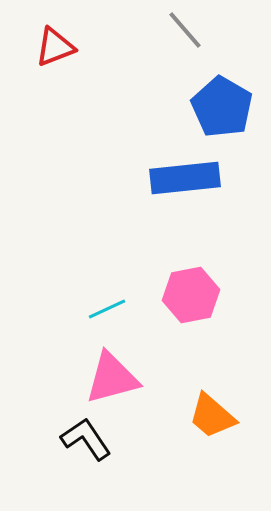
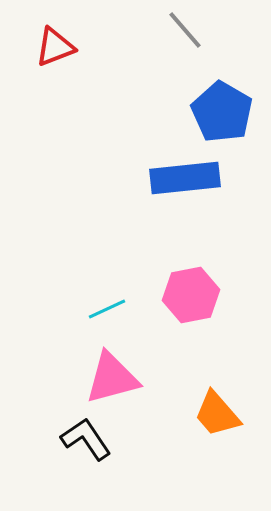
blue pentagon: moved 5 px down
orange trapezoid: moved 5 px right, 2 px up; rotated 8 degrees clockwise
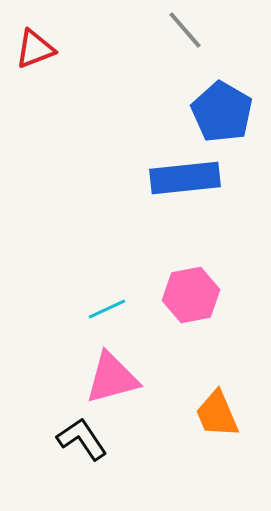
red triangle: moved 20 px left, 2 px down
orange trapezoid: rotated 18 degrees clockwise
black L-shape: moved 4 px left
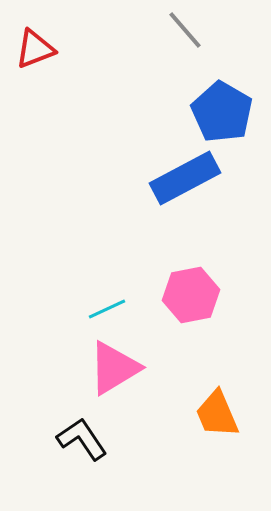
blue rectangle: rotated 22 degrees counterclockwise
pink triangle: moved 2 px right, 10 px up; rotated 16 degrees counterclockwise
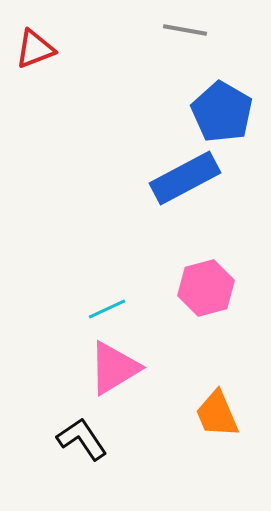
gray line: rotated 39 degrees counterclockwise
pink hexagon: moved 15 px right, 7 px up; rotated 4 degrees counterclockwise
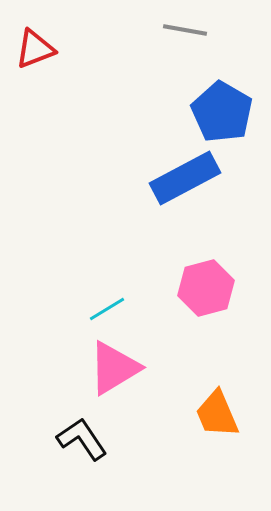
cyan line: rotated 6 degrees counterclockwise
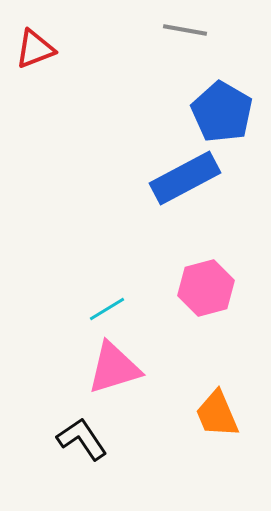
pink triangle: rotated 14 degrees clockwise
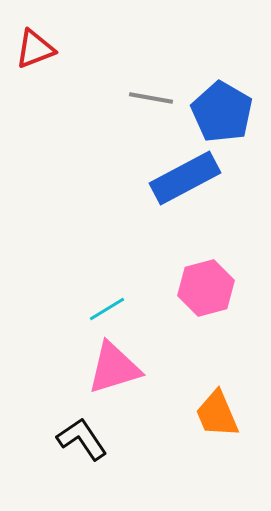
gray line: moved 34 px left, 68 px down
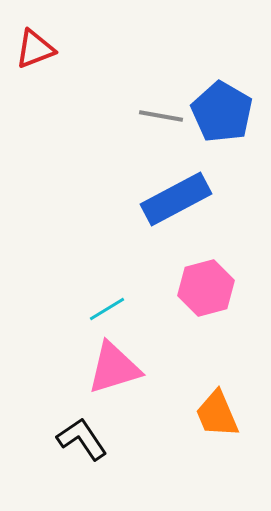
gray line: moved 10 px right, 18 px down
blue rectangle: moved 9 px left, 21 px down
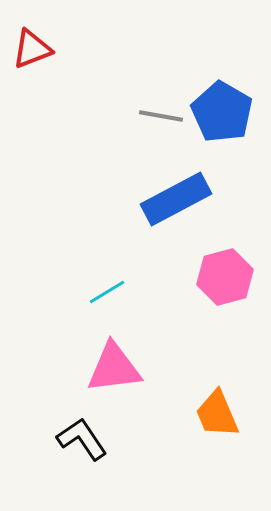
red triangle: moved 3 px left
pink hexagon: moved 19 px right, 11 px up
cyan line: moved 17 px up
pink triangle: rotated 10 degrees clockwise
